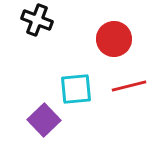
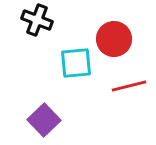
cyan square: moved 26 px up
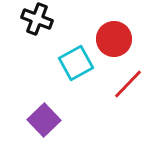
black cross: moved 1 px up
cyan square: rotated 24 degrees counterclockwise
red line: moved 1 px left, 2 px up; rotated 32 degrees counterclockwise
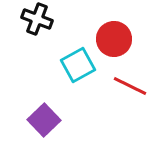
cyan square: moved 2 px right, 2 px down
red line: moved 2 px right, 2 px down; rotated 72 degrees clockwise
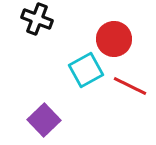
cyan square: moved 8 px right, 5 px down
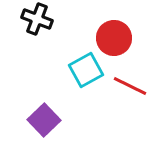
red circle: moved 1 px up
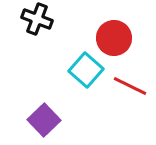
cyan square: rotated 20 degrees counterclockwise
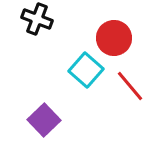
red line: rotated 24 degrees clockwise
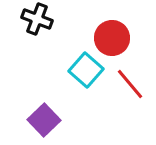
red circle: moved 2 px left
red line: moved 2 px up
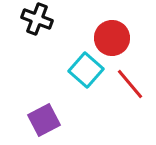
purple square: rotated 16 degrees clockwise
